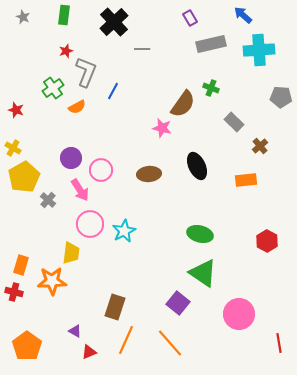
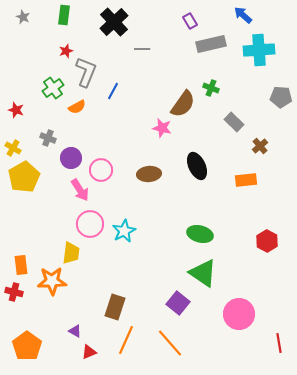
purple rectangle at (190, 18): moved 3 px down
gray cross at (48, 200): moved 62 px up; rotated 21 degrees counterclockwise
orange rectangle at (21, 265): rotated 24 degrees counterclockwise
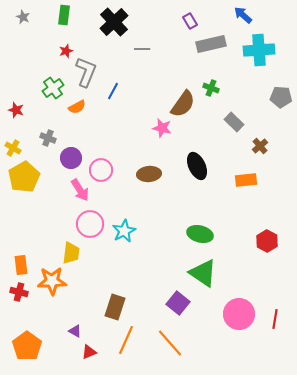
red cross at (14, 292): moved 5 px right
red line at (279, 343): moved 4 px left, 24 px up; rotated 18 degrees clockwise
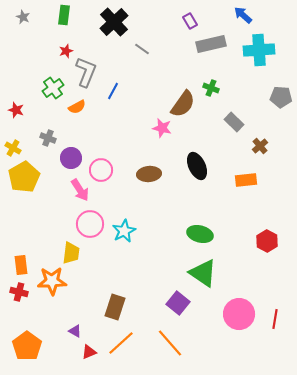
gray line at (142, 49): rotated 35 degrees clockwise
orange line at (126, 340): moved 5 px left, 3 px down; rotated 24 degrees clockwise
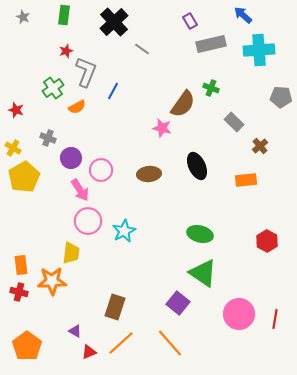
pink circle at (90, 224): moved 2 px left, 3 px up
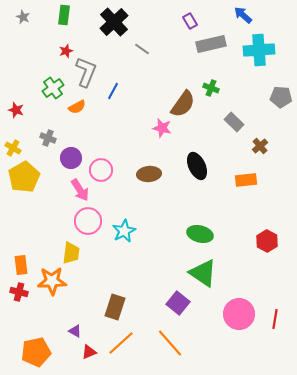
orange pentagon at (27, 346): moved 9 px right, 6 px down; rotated 24 degrees clockwise
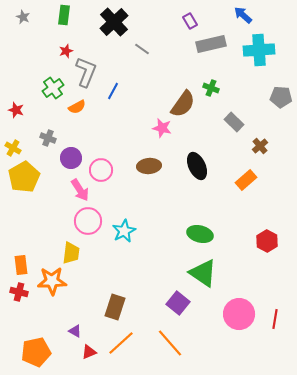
brown ellipse at (149, 174): moved 8 px up
orange rectangle at (246, 180): rotated 35 degrees counterclockwise
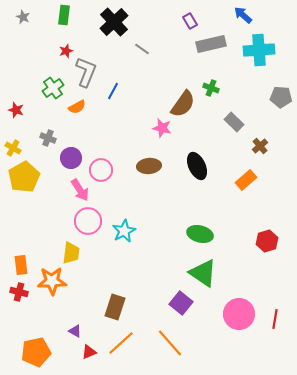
red hexagon at (267, 241): rotated 15 degrees clockwise
purple square at (178, 303): moved 3 px right
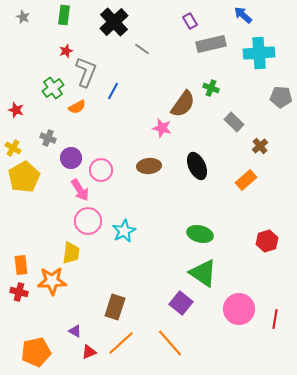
cyan cross at (259, 50): moved 3 px down
pink circle at (239, 314): moved 5 px up
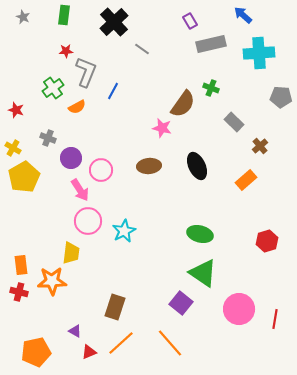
red star at (66, 51): rotated 16 degrees clockwise
